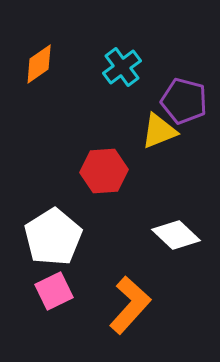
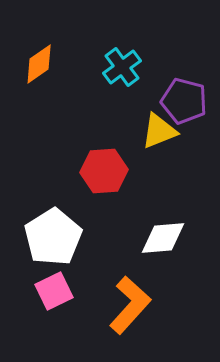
white diamond: moved 13 px left, 3 px down; rotated 48 degrees counterclockwise
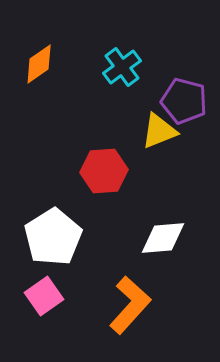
pink square: moved 10 px left, 5 px down; rotated 9 degrees counterclockwise
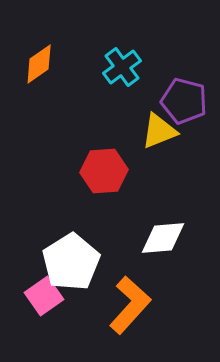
white pentagon: moved 18 px right, 25 px down
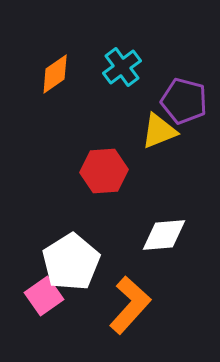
orange diamond: moved 16 px right, 10 px down
white diamond: moved 1 px right, 3 px up
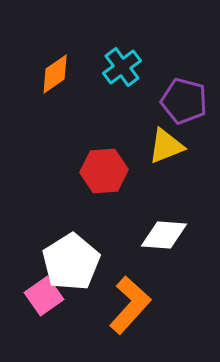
yellow triangle: moved 7 px right, 15 px down
white diamond: rotated 9 degrees clockwise
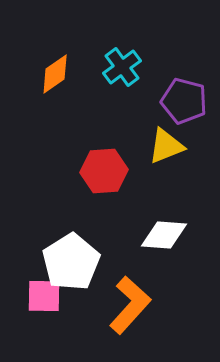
pink square: rotated 36 degrees clockwise
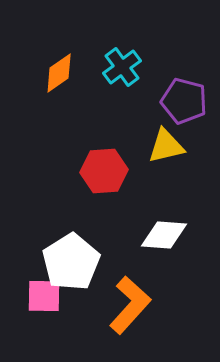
orange diamond: moved 4 px right, 1 px up
yellow triangle: rotated 9 degrees clockwise
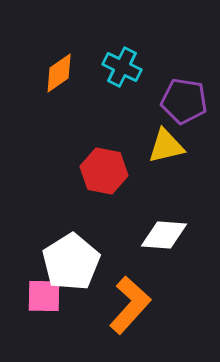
cyan cross: rotated 27 degrees counterclockwise
purple pentagon: rotated 6 degrees counterclockwise
red hexagon: rotated 15 degrees clockwise
